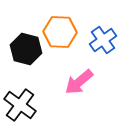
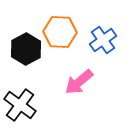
black hexagon: rotated 16 degrees clockwise
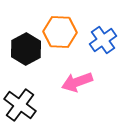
pink arrow: moved 2 px left; rotated 20 degrees clockwise
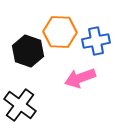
blue cross: moved 7 px left, 1 px down; rotated 24 degrees clockwise
black hexagon: moved 2 px right, 2 px down; rotated 12 degrees counterclockwise
pink arrow: moved 3 px right, 4 px up
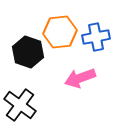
orange hexagon: rotated 8 degrees counterclockwise
blue cross: moved 4 px up
black hexagon: moved 1 px down
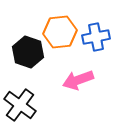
pink arrow: moved 2 px left, 2 px down
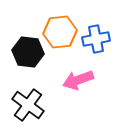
blue cross: moved 2 px down
black hexagon: rotated 12 degrees counterclockwise
black cross: moved 8 px right
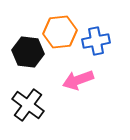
blue cross: moved 2 px down
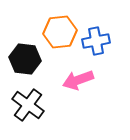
black hexagon: moved 3 px left, 7 px down
